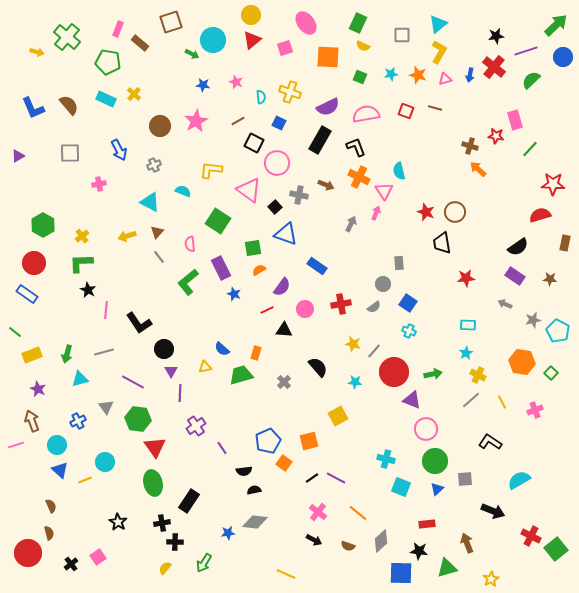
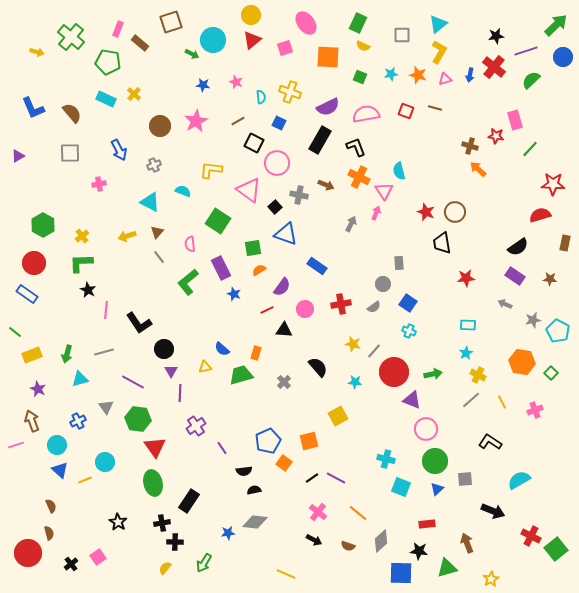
green cross at (67, 37): moved 4 px right
brown semicircle at (69, 105): moved 3 px right, 8 px down
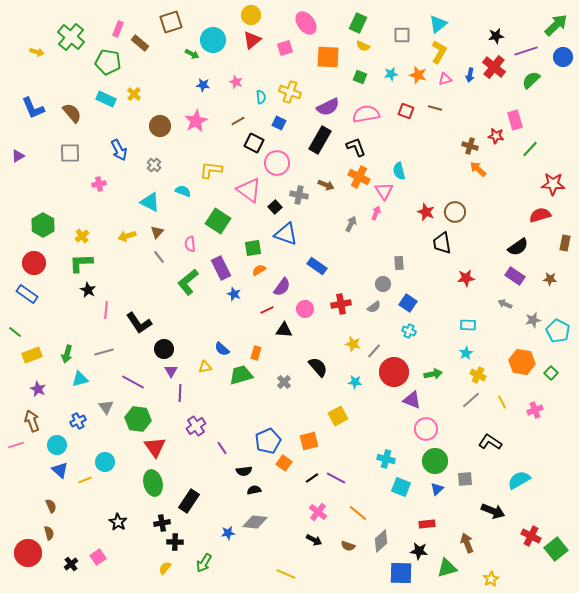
gray cross at (154, 165): rotated 24 degrees counterclockwise
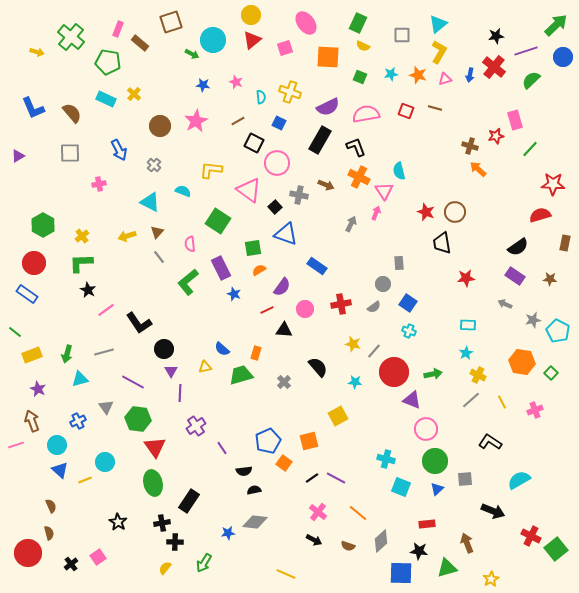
red star at (496, 136): rotated 21 degrees counterclockwise
pink line at (106, 310): rotated 48 degrees clockwise
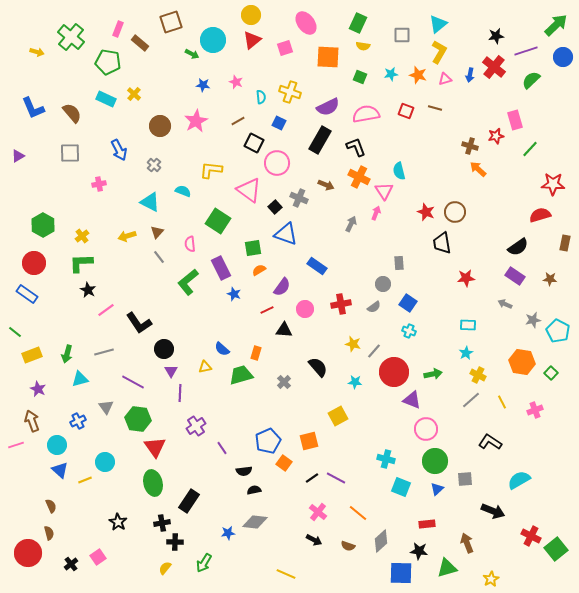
yellow semicircle at (363, 46): rotated 16 degrees counterclockwise
gray cross at (299, 195): moved 3 px down; rotated 12 degrees clockwise
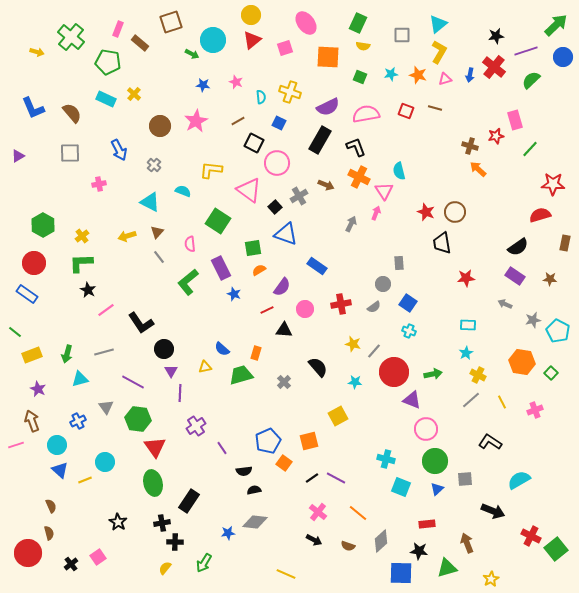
gray cross at (299, 198): moved 2 px up; rotated 36 degrees clockwise
black L-shape at (139, 323): moved 2 px right
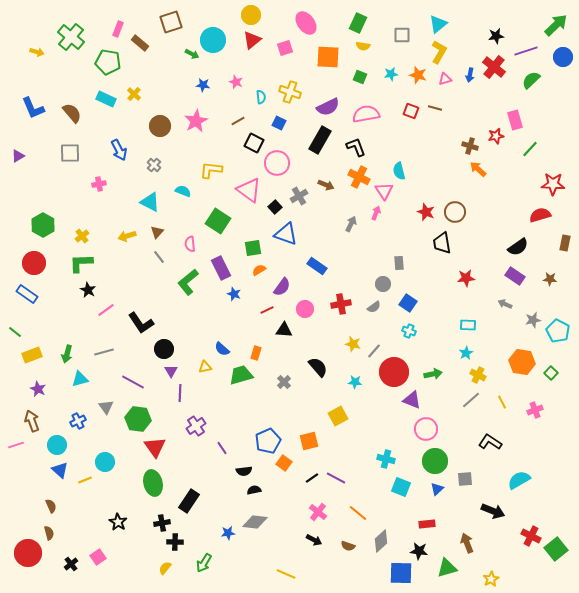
red square at (406, 111): moved 5 px right
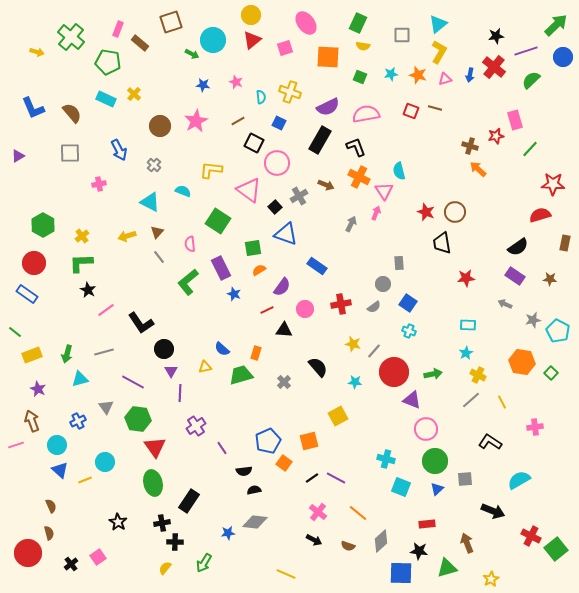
pink cross at (535, 410): moved 17 px down; rotated 14 degrees clockwise
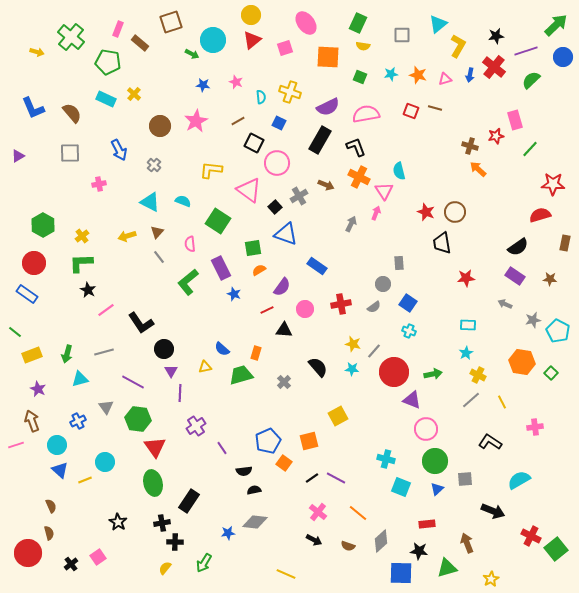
yellow L-shape at (439, 52): moved 19 px right, 6 px up
cyan semicircle at (183, 191): moved 10 px down
cyan star at (355, 382): moved 3 px left, 13 px up
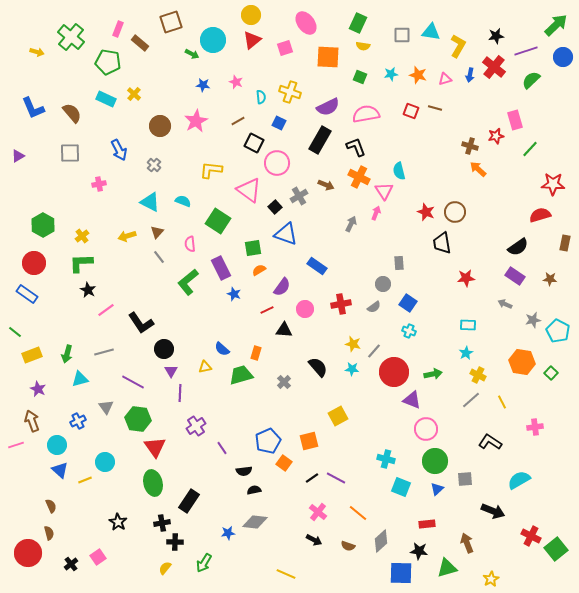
cyan triangle at (438, 24): moved 7 px left, 8 px down; rotated 48 degrees clockwise
